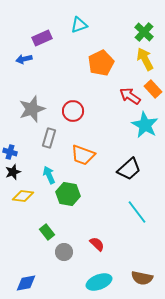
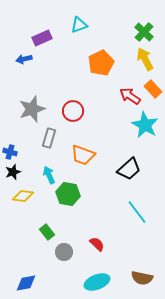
cyan ellipse: moved 2 px left
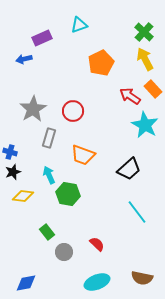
gray star: moved 1 px right; rotated 12 degrees counterclockwise
